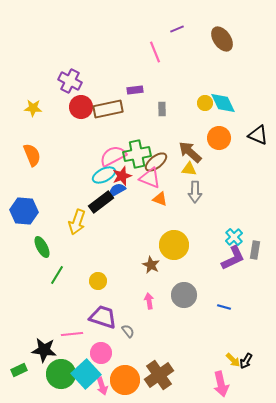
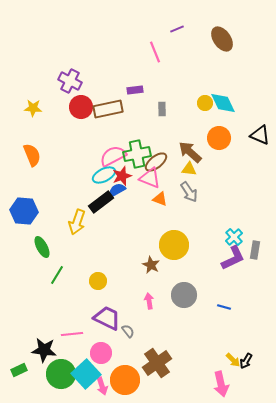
black triangle at (258, 135): moved 2 px right
gray arrow at (195, 192): moved 6 px left; rotated 35 degrees counterclockwise
purple trapezoid at (103, 317): moved 4 px right, 1 px down; rotated 8 degrees clockwise
brown cross at (159, 375): moved 2 px left, 12 px up
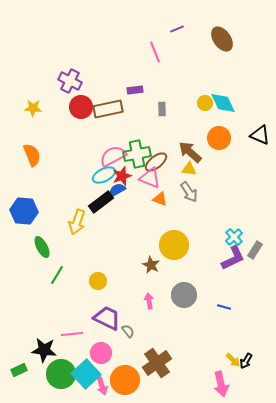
gray rectangle at (255, 250): rotated 24 degrees clockwise
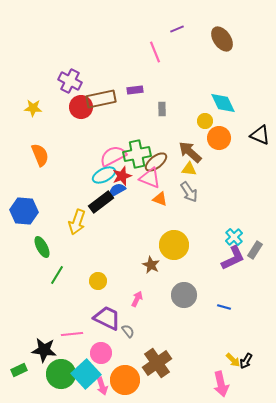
yellow circle at (205, 103): moved 18 px down
brown rectangle at (108, 109): moved 7 px left, 10 px up
orange semicircle at (32, 155): moved 8 px right
pink arrow at (149, 301): moved 12 px left, 2 px up; rotated 35 degrees clockwise
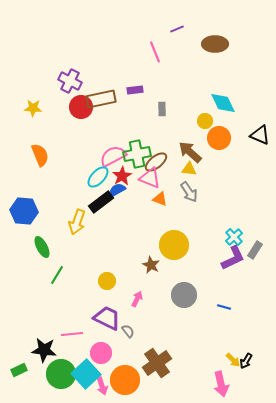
brown ellipse at (222, 39): moved 7 px left, 5 px down; rotated 55 degrees counterclockwise
cyan ellipse at (104, 175): moved 6 px left, 2 px down; rotated 20 degrees counterclockwise
red star at (122, 176): rotated 12 degrees counterclockwise
yellow circle at (98, 281): moved 9 px right
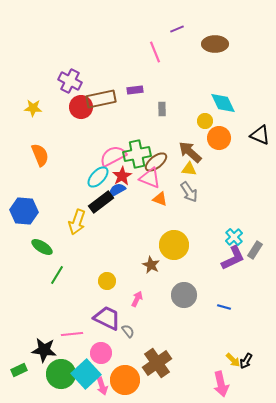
green ellipse at (42, 247): rotated 30 degrees counterclockwise
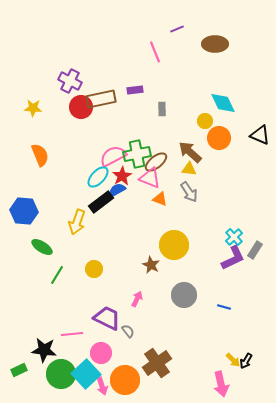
yellow circle at (107, 281): moved 13 px left, 12 px up
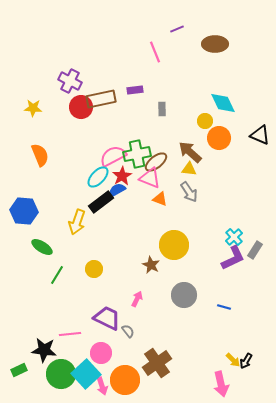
pink line at (72, 334): moved 2 px left
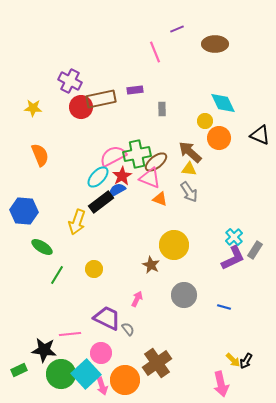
gray semicircle at (128, 331): moved 2 px up
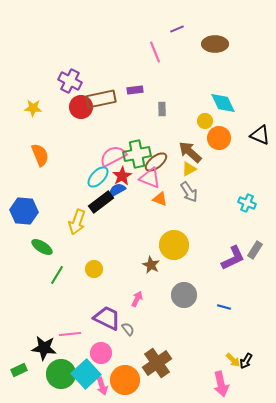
yellow triangle at (189, 169): rotated 35 degrees counterclockwise
cyan cross at (234, 237): moved 13 px right, 34 px up; rotated 24 degrees counterclockwise
black star at (44, 350): moved 2 px up
